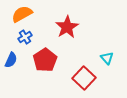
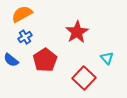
red star: moved 10 px right, 5 px down
blue semicircle: rotated 105 degrees clockwise
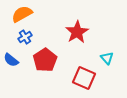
red square: rotated 20 degrees counterclockwise
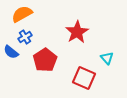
blue semicircle: moved 8 px up
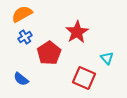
blue semicircle: moved 10 px right, 27 px down
red pentagon: moved 4 px right, 7 px up
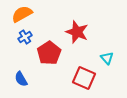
red star: rotated 20 degrees counterclockwise
blue semicircle: rotated 21 degrees clockwise
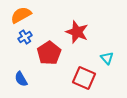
orange semicircle: moved 1 px left, 1 px down
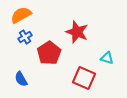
cyan triangle: rotated 32 degrees counterclockwise
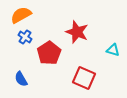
blue cross: rotated 24 degrees counterclockwise
cyan triangle: moved 6 px right, 8 px up
